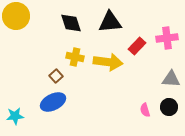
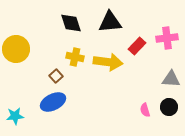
yellow circle: moved 33 px down
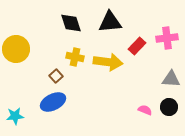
pink semicircle: rotated 128 degrees clockwise
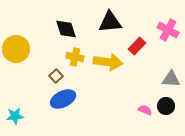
black diamond: moved 5 px left, 6 px down
pink cross: moved 1 px right, 8 px up; rotated 35 degrees clockwise
blue ellipse: moved 10 px right, 3 px up
black circle: moved 3 px left, 1 px up
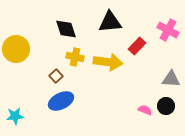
blue ellipse: moved 2 px left, 2 px down
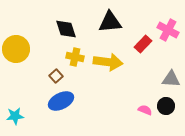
red rectangle: moved 6 px right, 2 px up
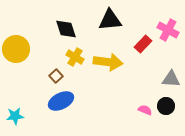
black triangle: moved 2 px up
yellow cross: rotated 18 degrees clockwise
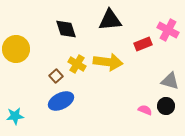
red rectangle: rotated 24 degrees clockwise
yellow cross: moved 2 px right, 7 px down
gray triangle: moved 1 px left, 2 px down; rotated 12 degrees clockwise
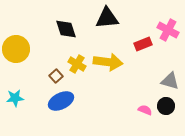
black triangle: moved 3 px left, 2 px up
cyan star: moved 18 px up
